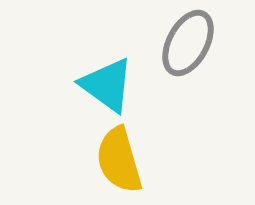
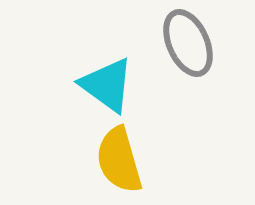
gray ellipse: rotated 52 degrees counterclockwise
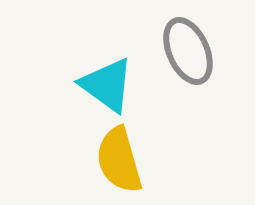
gray ellipse: moved 8 px down
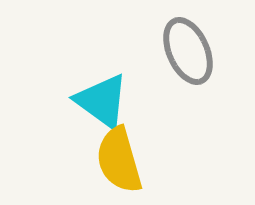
cyan triangle: moved 5 px left, 16 px down
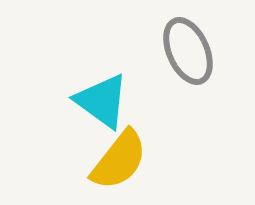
yellow semicircle: rotated 126 degrees counterclockwise
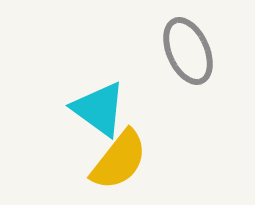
cyan triangle: moved 3 px left, 8 px down
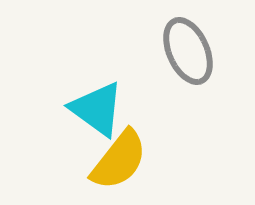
cyan triangle: moved 2 px left
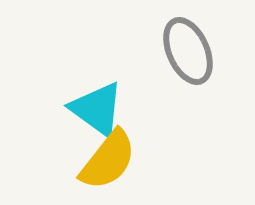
yellow semicircle: moved 11 px left
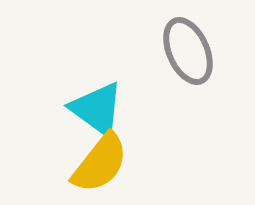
yellow semicircle: moved 8 px left, 3 px down
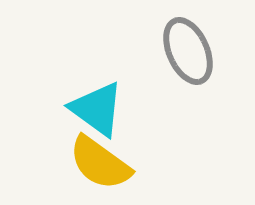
yellow semicircle: rotated 88 degrees clockwise
